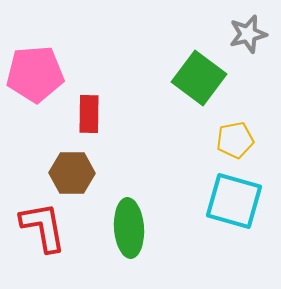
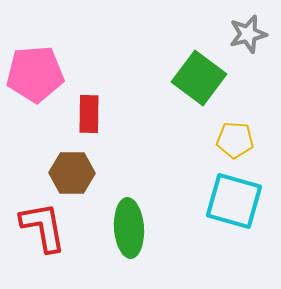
yellow pentagon: rotated 15 degrees clockwise
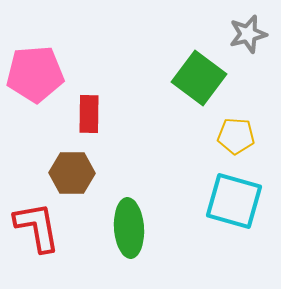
yellow pentagon: moved 1 px right, 4 px up
red L-shape: moved 6 px left
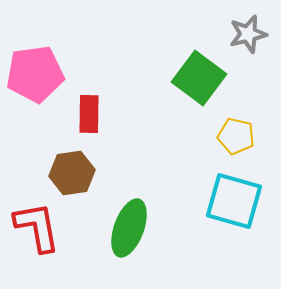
pink pentagon: rotated 4 degrees counterclockwise
yellow pentagon: rotated 9 degrees clockwise
brown hexagon: rotated 9 degrees counterclockwise
green ellipse: rotated 24 degrees clockwise
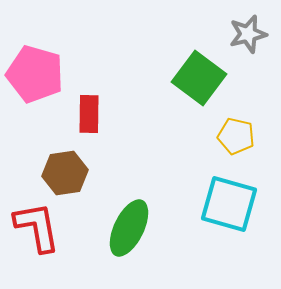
pink pentagon: rotated 24 degrees clockwise
brown hexagon: moved 7 px left
cyan square: moved 5 px left, 3 px down
green ellipse: rotated 6 degrees clockwise
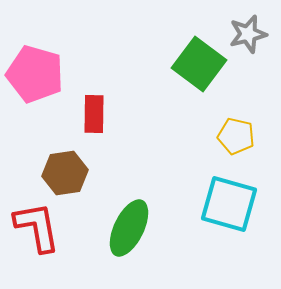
green square: moved 14 px up
red rectangle: moved 5 px right
